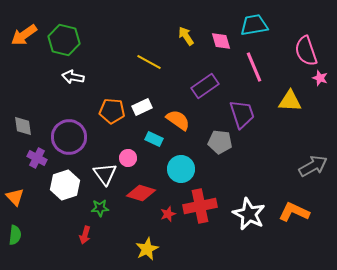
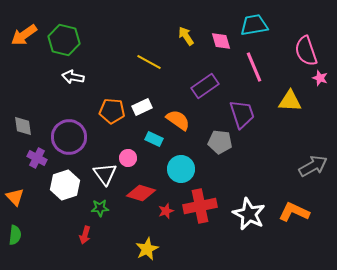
red star: moved 2 px left, 3 px up
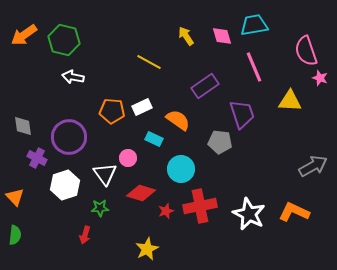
pink diamond: moved 1 px right, 5 px up
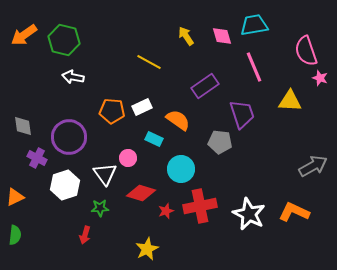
orange triangle: rotated 48 degrees clockwise
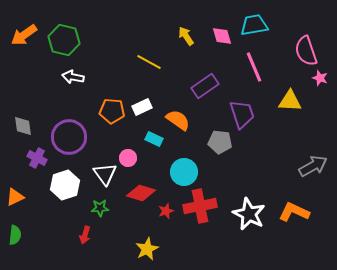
cyan circle: moved 3 px right, 3 px down
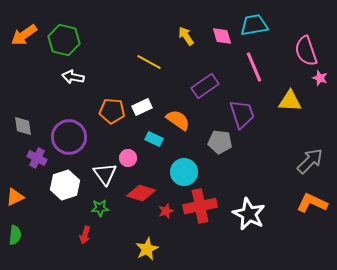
gray arrow: moved 3 px left, 5 px up; rotated 16 degrees counterclockwise
orange L-shape: moved 18 px right, 9 px up
